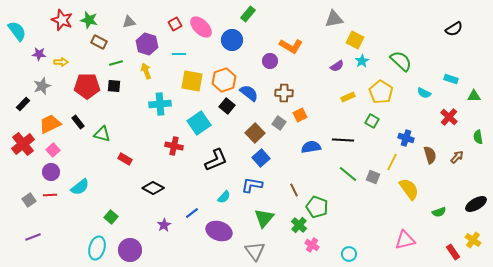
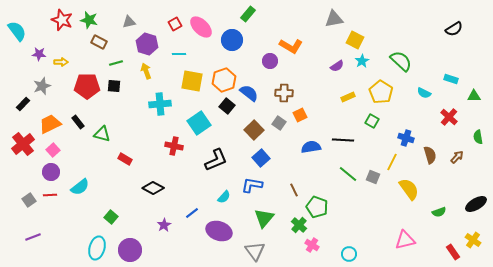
brown square at (255, 133): moved 1 px left, 3 px up
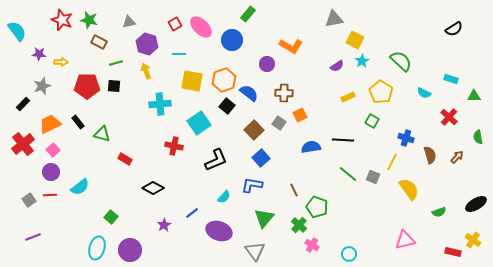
purple circle at (270, 61): moved 3 px left, 3 px down
red rectangle at (453, 252): rotated 42 degrees counterclockwise
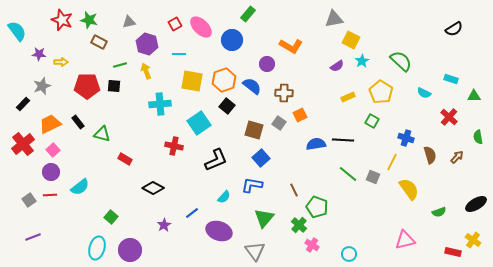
yellow square at (355, 40): moved 4 px left
green line at (116, 63): moved 4 px right, 2 px down
blue semicircle at (249, 93): moved 3 px right, 7 px up
brown square at (254, 130): rotated 30 degrees counterclockwise
blue semicircle at (311, 147): moved 5 px right, 3 px up
